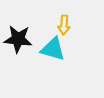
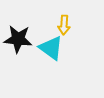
cyan triangle: moved 2 px left, 1 px up; rotated 20 degrees clockwise
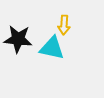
cyan triangle: moved 1 px right; rotated 24 degrees counterclockwise
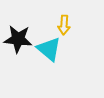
cyan triangle: moved 3 px left, 1 px down; rotated 28 degrees clockwise
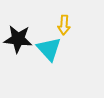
cyan triangle: rotated 8 degrees clockwise
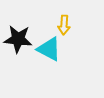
cyan triangle: rotated 20 degrees counterclockwise
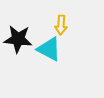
yellow arrow: moved 3 px left
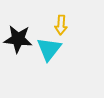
cyan triangle: rotated 40 degrees clockwise
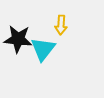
cyan triangle: moved 6 px left
